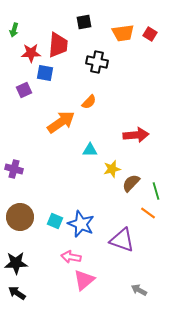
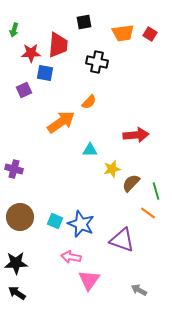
pink triangle: moved 5 px right; rotated 15 degrees counterclockwise
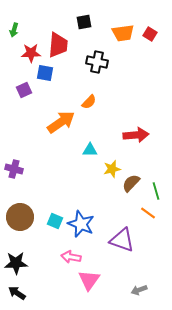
gray arrow: rotated 49 degrees counterclockwise
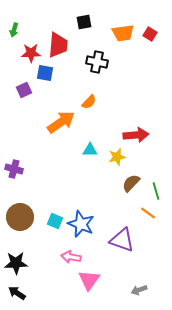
yellow star: moved 5 px right, 12 px up
